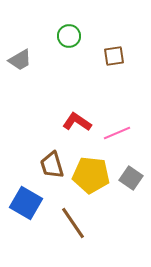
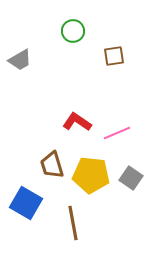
green circle: moved 4 px right, 5 px up
brown line: rotated 24 degrees clockwise
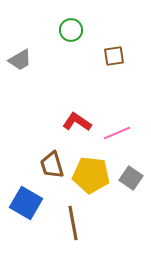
green circle: moved 2 px left, 1 px up
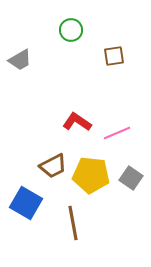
brown trapezoid: moved 1 px right, 1 px down; rotated 100 degrees counterclockwise
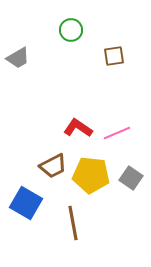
gray trapezoid: moved 2 px left, 2 px up
red L-shape: moved 1 px right, 6 px down
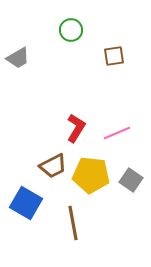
red L-shape: moved 2 px left; rotated 88 degrees clockwise
gray square: moved 2 px down
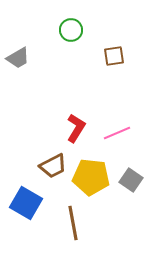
yellow pentagon: moved 2 px down
